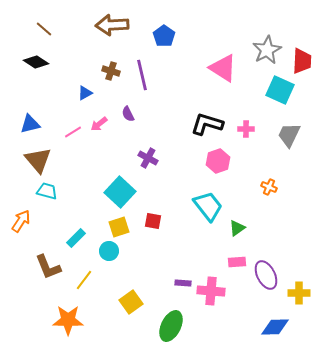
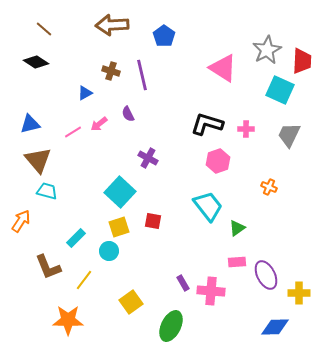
purple rectangle at (183, 283): rotated 56 degrees clockwise
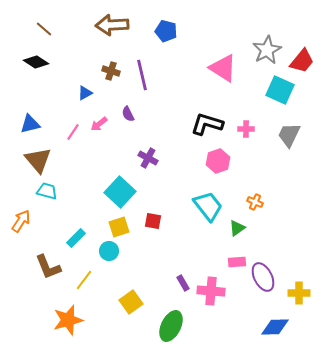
blue pentagon at (164, 36): moved 2 px right, 5 px up; rotated 20 degrees counterclockwise
red trapezoid at (302, 61): rotated 36 degrees clockwise
pink line at (73, 132): rotated 24 degrees counterclockwise
orange cross at (269, 187): moved 14 px left, 15 px down
purple ellipse at (266, 275): moved 3 px left, 2 px down
orange star at (68, 320): rotated 16 degrees counterclockwise
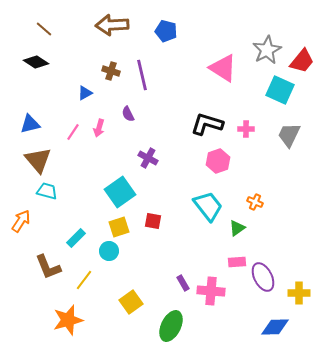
pink arrow at (99, 124): moved 4 px down; rotated 36 degrees counterclockwise
cyan square at (120, 192): rotated 12 degrees clockwise
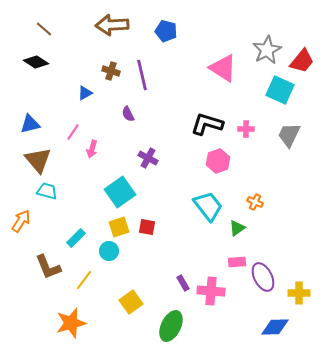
pink arrow at (99, 128): moved 7 px left, 21 px down
red square at (153, 221): moved 6 px left, 6 px down
orange star at (68, 320): moved 3 px right, 3 px down
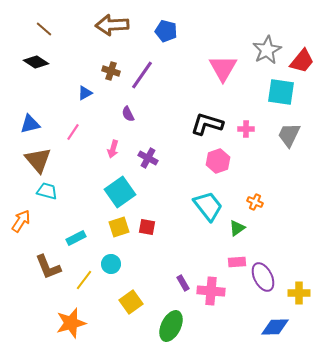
pink triangle at (223, 68): rotated 28 degrees clockwise
purple line at (142, 75): rotated 48 degrees clockwise
cyan square at (280, 90): moved 1 px right, 2 px down; rotated 16 degrees counterclockwise
pink arrow at (92, 149): moved 21 px right
cyan rectangle at (76, 238): rotated 18 degrees clockwise
cyan circle at (109, 251): moved 2 px right, 13 px down
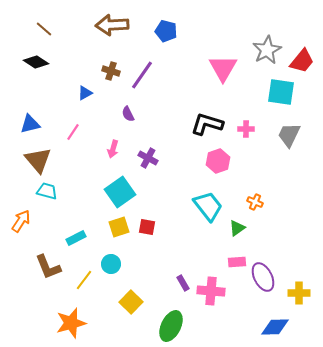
yellow square at (131, 302): rotated 10 degrees counterclockwise
